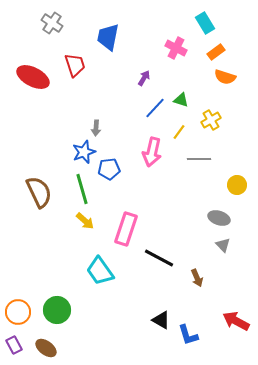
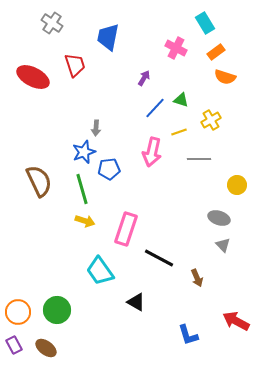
yellow line: rotated 35 degrees clockwise
brown semicircle: moved 11 px up
yellow arrow: rotated 24 degrees counterclockwise
black triangle: moved 25 px left, 18 px up
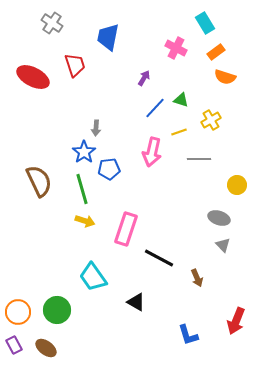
blue star: rotated 15 degrees counterclockwise
cyan trapezoid: moved 7 px left, 6 px down
red arrow: rotated 96 degrees counterclockwise
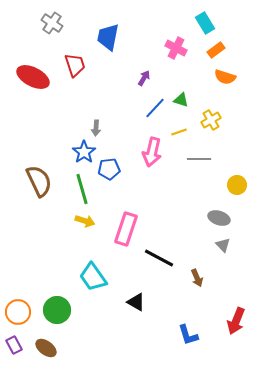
orange rectangle: moved 2 px up
